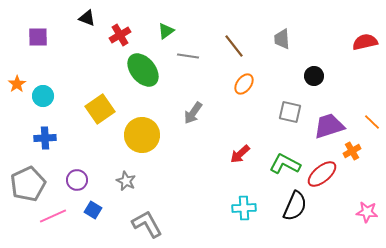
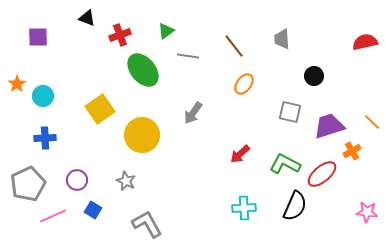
red cross: rotated 10 degrees clockwise
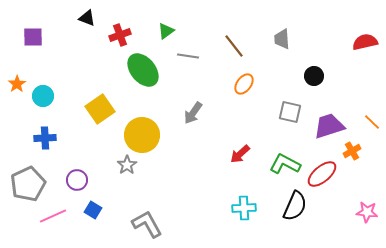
purple square: moved 5 px left
gray star: moved 1 px right, 16 px up; rotated 12 degrees clockwise
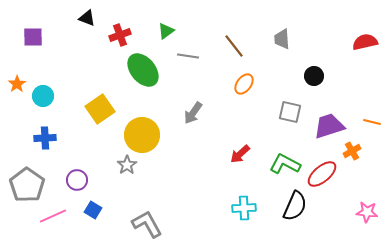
orange line: rotated 30 degrees counterclockwise
gray pentagon: moved 1 px left, 1 px down; rotated 12 degrees counterclockwise
